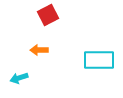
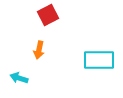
orange arrow: rotated 78 degrees counterclockwise
cyan arrow: rotated 36 degrees clockwise
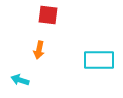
red square: rotated 35 degrees clockwise
cyan arrow: moved 1 px right, 2 px down
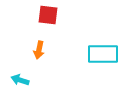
cyan rectangle: moved 4 px right, 6 px up
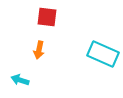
red square: moved 1 px left, 2 px down
cyan rectangle: rotated 24 degrees clockwise
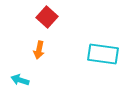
red square: rotated 35 degrees clockwise
cyan rectangle: rotated 16 degrees counterclockwise
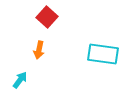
cyan arrow: rotated 108 degrees clockwise
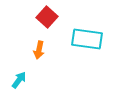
cyan rectangle: moved 16 px left, 15 px up
cyan arrow: moved 1 px left
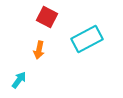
red square: rotated 15 degrees counterclockwise
cyan rectangle: rotated 36 degrees counterclockwise
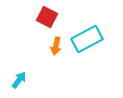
orange arrow: moved 17 px right, 4 px up
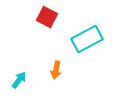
orange arrow: moved 24 px down
